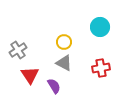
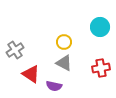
gray cross: moved 3 px left
red triangle: moved 1 px right, 1 px up; rotated 24 degrees counterclockwise
purple semicircle: rotated 133 degrees clockwise
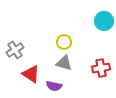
cyan circle: moved 4 px right, 6 px up
gray triangle: rotated 12 degrees counterclockwise
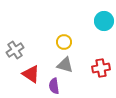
gray triangle: moved 1 px right, 2 px down
purple semicircle: rotated 70 degrees clockwise
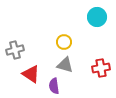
cyan circle: moved 7 px left, 4 px up
gray cross: rotated 18 degrees clockwise
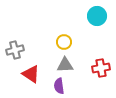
cyan circle: moved 1 px up
gray triangle: rotated 18 degrees counterclockwise
purple semicircle: moved 5 px right
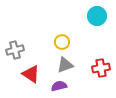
yellow circle: moved 2 px left
gray triangle: rotated 18 degrees counterclockwise
purple semicircle: rotated 84 degrees clockwise
